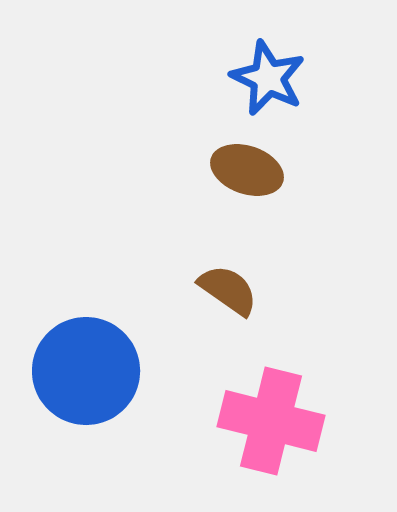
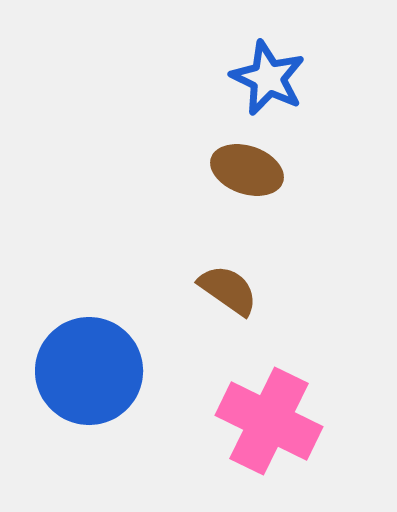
blue circle: moved 3 px right
pink cross: moved 2 px left; rotated 12 degrees clockwise
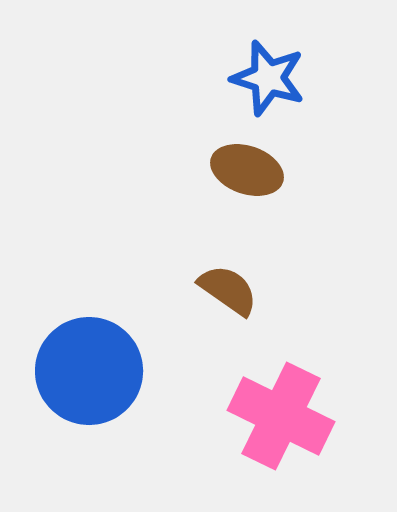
blue star: rotated 8 degrees counterclockwise
pink cross: moved 12 px right, 5 px up
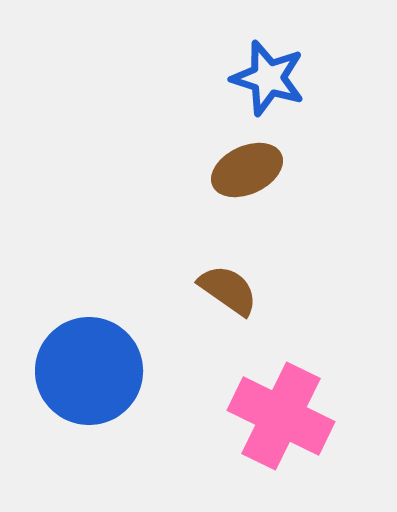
brown ellipse: rotated 44 degrees counterclockwise
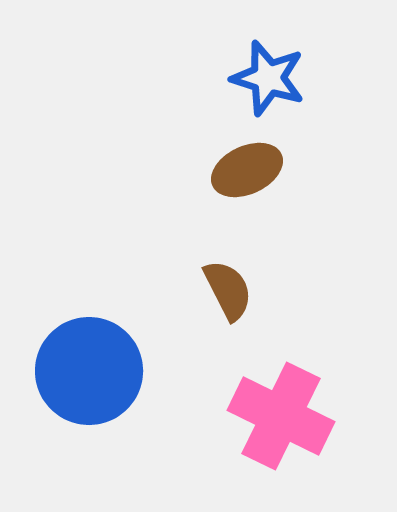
brown semicircle: rotated 28 degrees clockwise
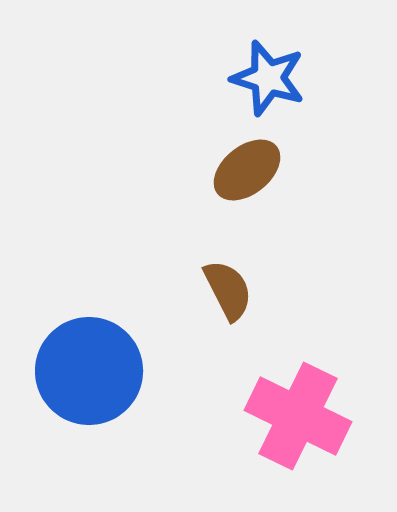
brown ellipse: rotated 14 degrees counterclockwise
pink cross: moved 17 px right
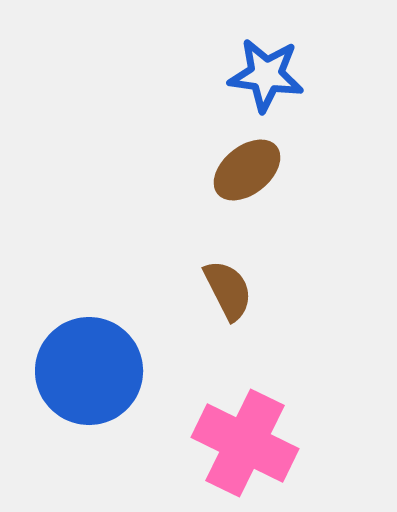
blue star: moved 2 px left, 3 px up; rotated 10 degrees counterclockwise
pink cross: moved 53 px left, 27 px down
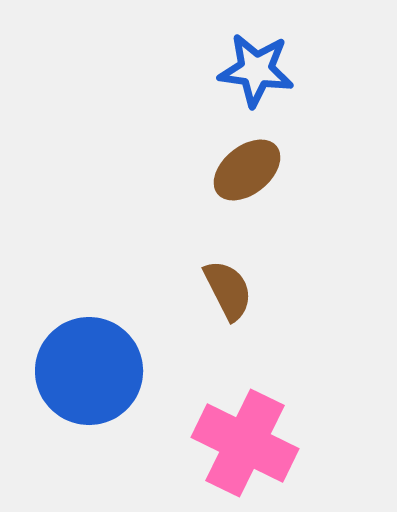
blue star: moved 10 px left, 5 px up
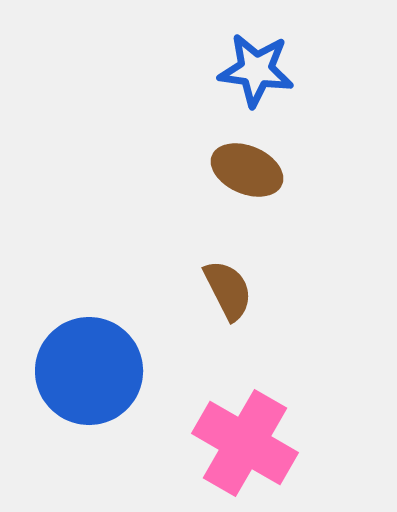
brown ellipse: rotated 62 degrees clockwise
pink cross: rotated 4 degrees clockwise
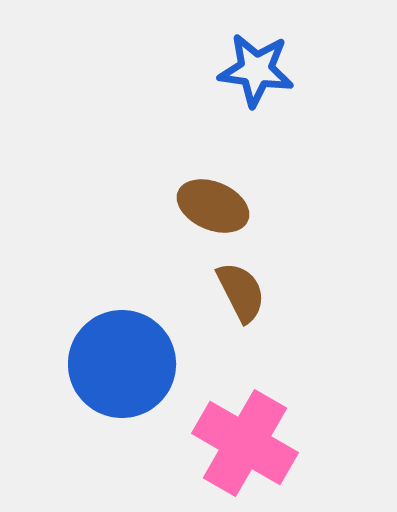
brown ellipse: moved 34 px left, 36 px down
brown semicircle: moved 13 px right, 2 px down
blue circle: moved 33 px right, 7 px up
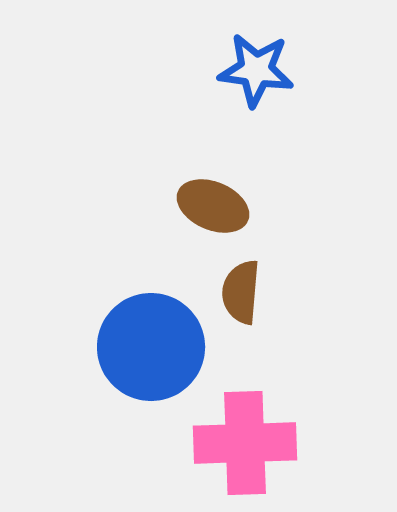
brown semicircle: rotated 148 degrees counterclockwise
blue circle: moved 29 px right, 17 px up
pink cross: rotated 32 degrees counterclockwise
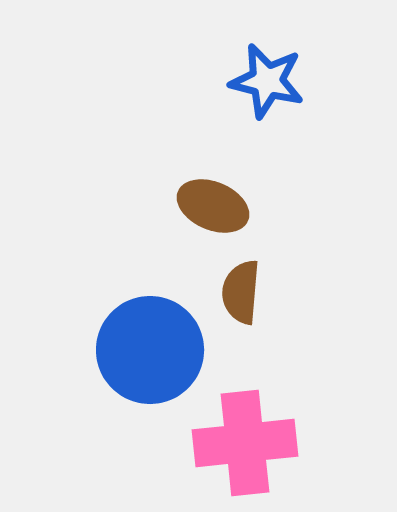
blue star: moved 11 px right, 11 px down; rotated 6 degrees clockwise
blue circle: moved 1 px left, 3 px down
pink cross: rotated 4 degrees counterclockwise
